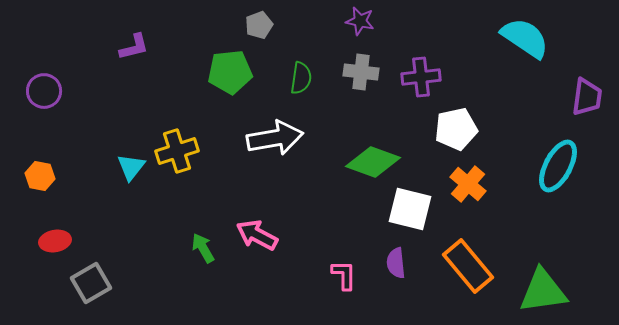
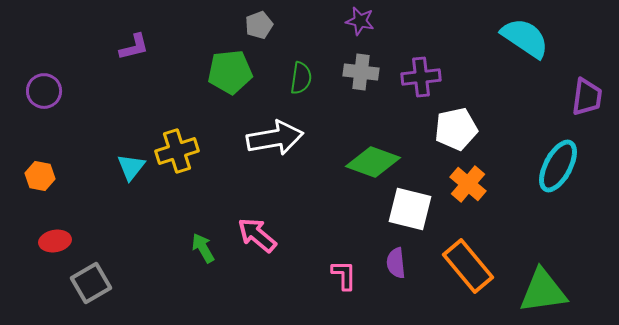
pink arrow: rotated 12 degrees clockwise
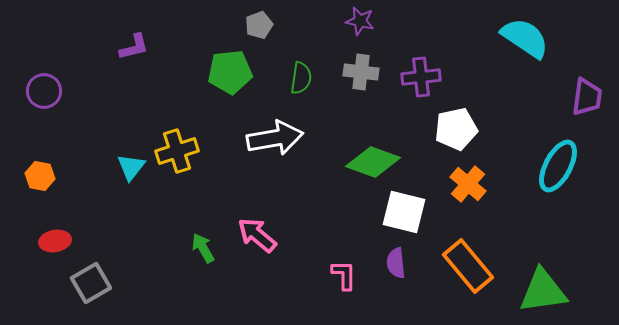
white square: moved 6 px left, 3 px down
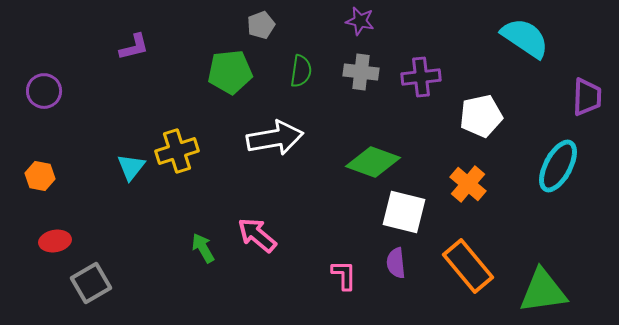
gray pentagon: moved 2 px right
green semicircle: moved 7 px up
purple trapezoid: rotated 6 degrees counterclockwise
white pentagon: moved 25 px right, 13 px up
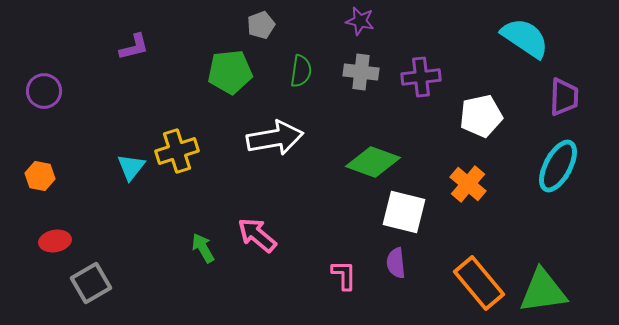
purple trapezoid: moved 23 px left
orange rectangle: moved 11 px right, 17 px down
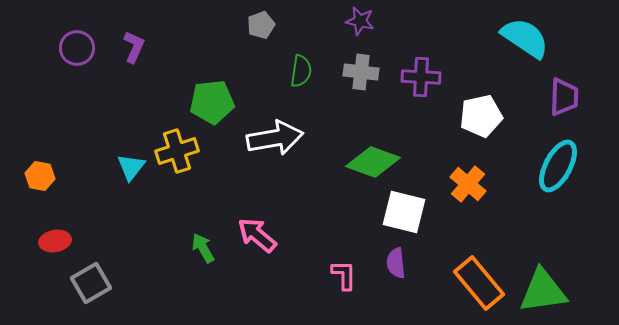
purple L-shape: rotated 52 degrees counterclockwise
green pentagon: moved 18 px left, 30 px down
purple cross: rotated 9 degrees clockwise
purple circle: moved 33 px right, 43 px up
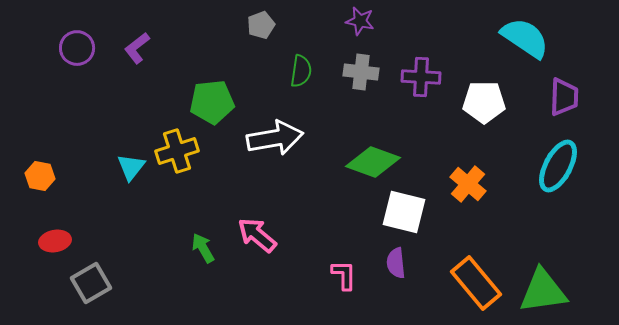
purple L-shape: moved 3 px right, 1 px down; rotated 152 degrees counterclockwise
white pentagon: moved 3 px right, 14 px up; rotated 12 degrees clockwise
orange rectangle: moved 3 px left
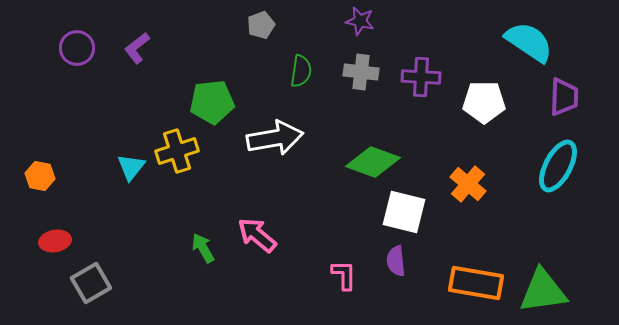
cyan semicircle: moved 4 px right, 4 px down
purple semicircle: moved 2 px up
orange rectangle: rotated 40 degrees counterclockwise
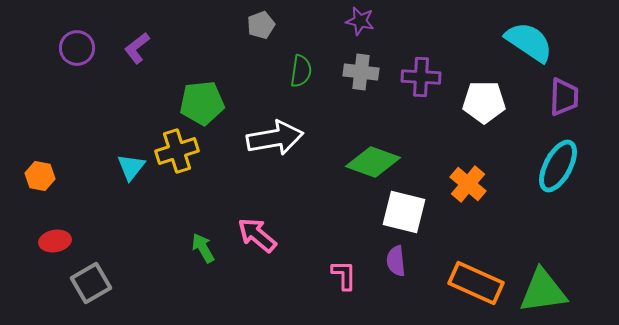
green pentagon: moved 10 px left, 1 px down
orange rectangle: rotated 14 degrees clockwise
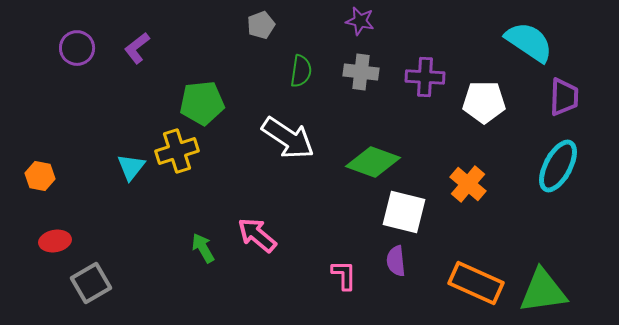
purple cross: moved 4 px right
white arrow: moved 13 px right; rotated 44 degrees clockwise
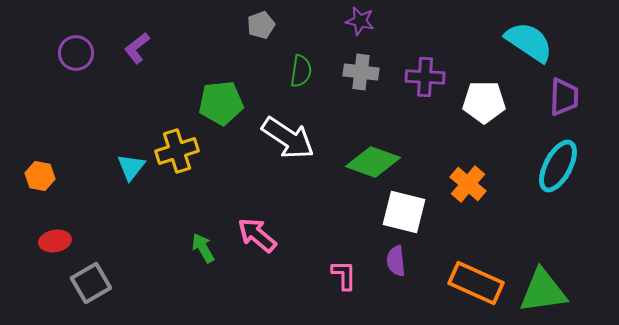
purple circle: moved 1 px left, 5 px down
green pentagon: moved 19 px right
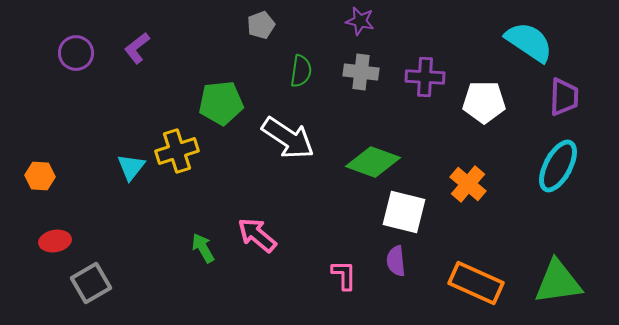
orange hexagon: rotated 8 degrees counterclockwise
green triangle: moved 15 px right, 9 px up
